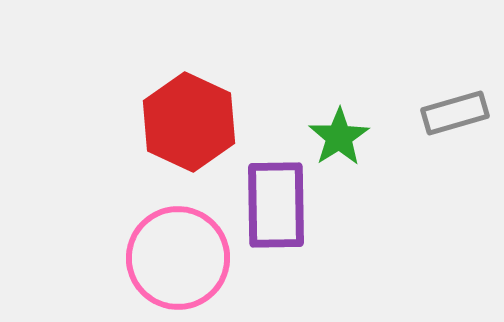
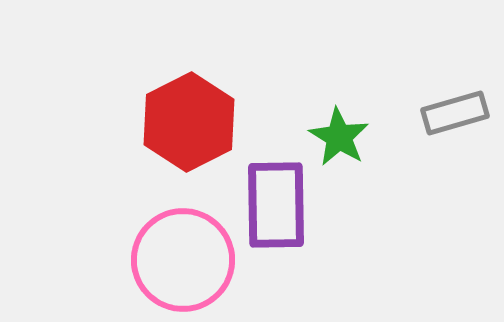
red hexagon: rotated 8 degrees clockwise
green star: rotated 8 degrees counterclockwise
pink circle: moved 5 px right, 2 px down
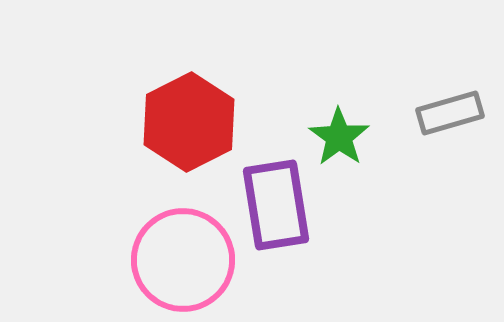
gray rectangle: moved 5 px left
green star: rotated 4 degrees clockwise
purple rectangle: rotated 8 degrees counterclockwise
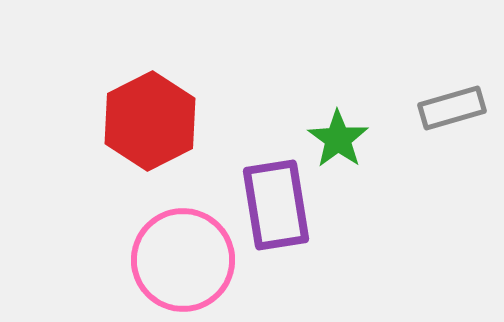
gray rectangle: moved 2 px right, 5 px up
red hexagon: moved 39 px left, 1 px up
green star: moved 1 px left, 2 px down
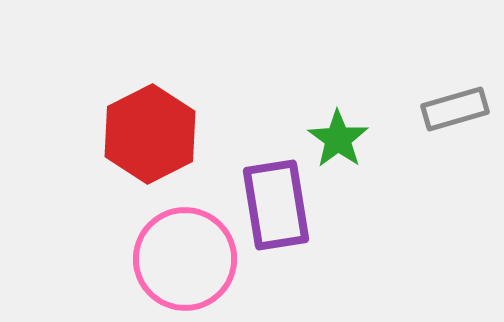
gray rectangle: moved 3 px right, 1 px down
red hexagon: moved 13 px down
pink circle: moved 2 px right, 1 px up
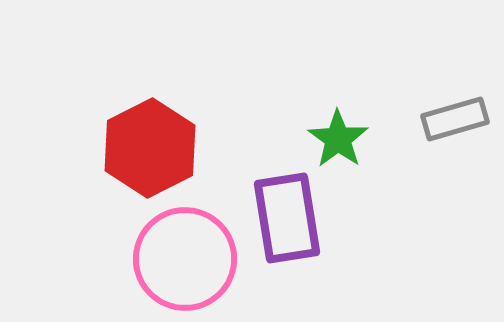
gray rectangle: moved 10 px down
red hexagon: moved 14 px down
purple rectangle: moved 11 px right, 13 px down
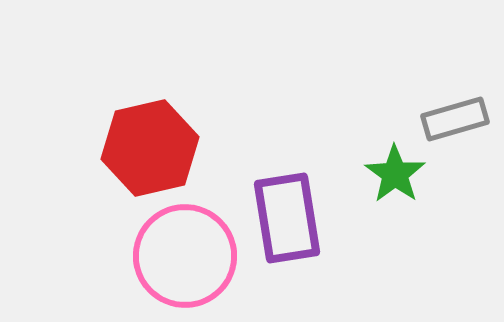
green star: moved 57 px right, 35 px down
red hexagon: rotated 14 degrees clockwise
pink circle: moved 3 px up
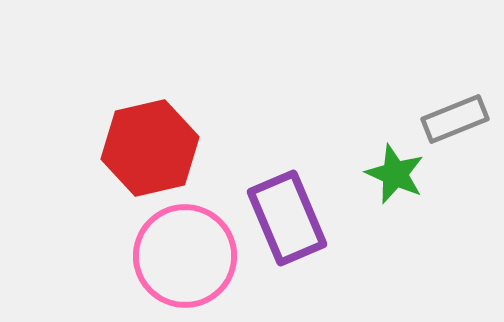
gray rectangle: rotated 6 degrees counterclockwise
green star: rotated 12 degrees counterclockwise
purple rectangle: rotated 14 degrees counterclockwise
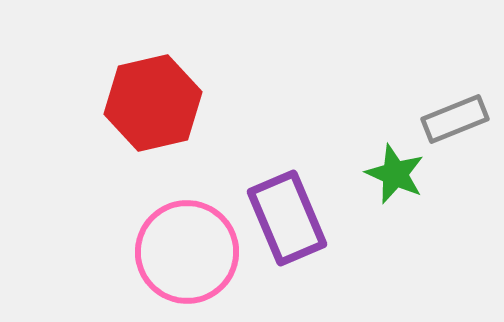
red hexagon: moved 3 px right, 45 px up
pink circle: moved 2 px right, 4 px up
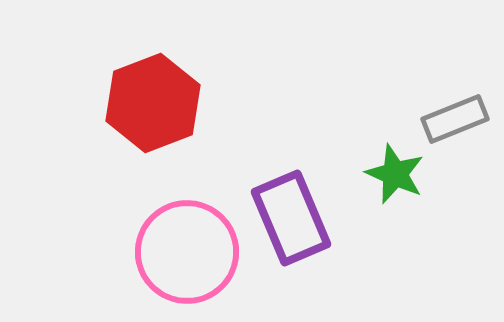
red hexagon: rotated 8 degrees counterclockwise
purple rectangle: moved 4 px right
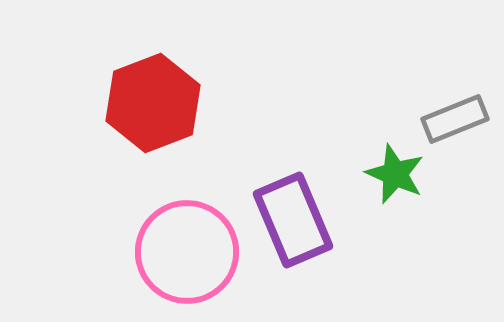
purple rectangle: moved 2 px right, 2 px down
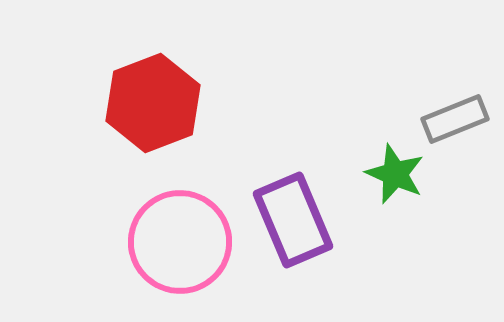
pink circle: moved 7 px left, 10 px up
